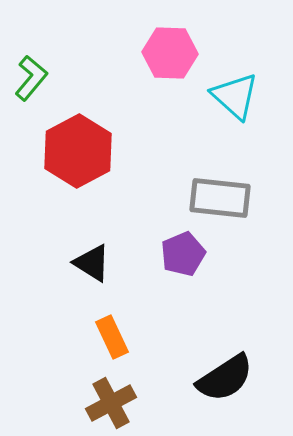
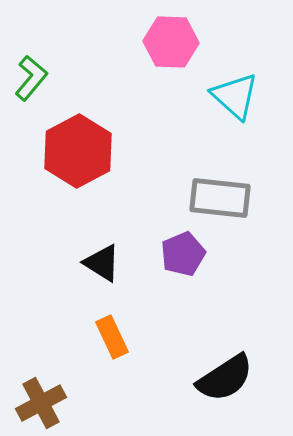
pink hexagon: moved 1 px right, 11 px up
black triangle: moved 10 px right
brown cross: moved 70 px left
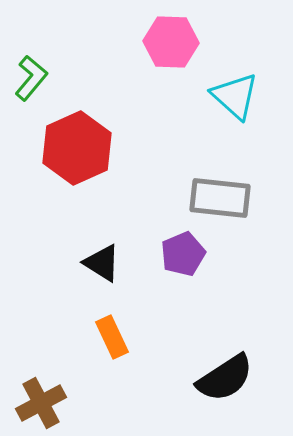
red hexagon: moved 1 px left, 3 px up; rotated 4 degrees clockwise
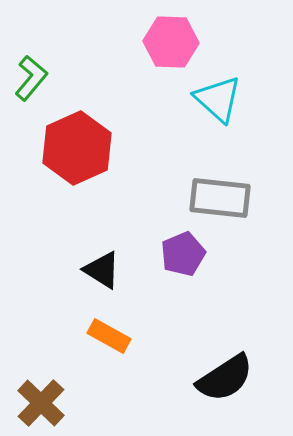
cyan triangle: moved 17 px left, 3 px down
black triangle: moved 7 px down
orange rectangle: moved 3 px left, 1 px up; rotated 36 degrees counterclockwise
brown cross: rotated 18 degrees counterclockwise
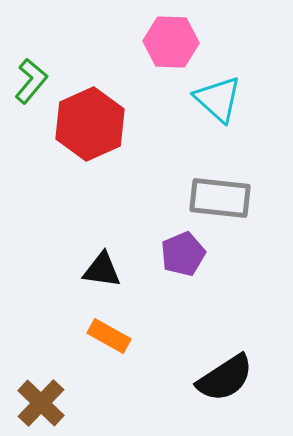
green L-shape: moved 3 px down
red hexagon: moved 13 px right, 24 px up
black triangle: rotated 24 degrees counterclockwise
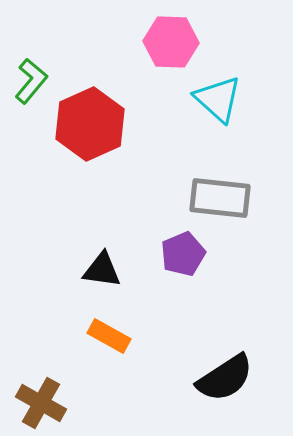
brown cross: rotated 15 degrees counterclockwise
